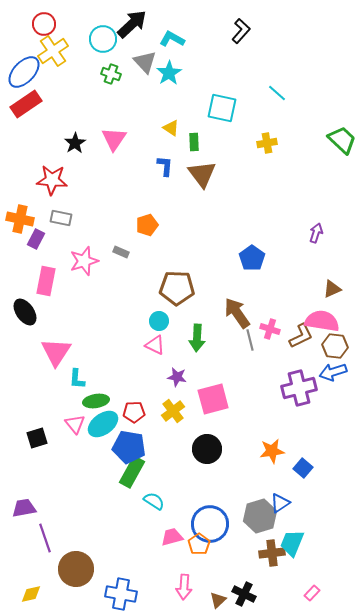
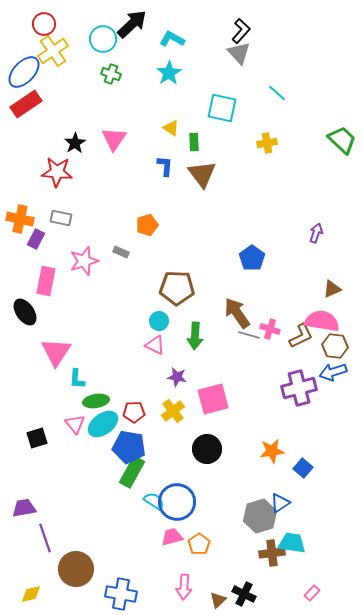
gray triangle at (145, 62): moved 94 px right, 9 px up
red star at (52, 180): moved 5 px right, 8 px up
green arrow at (197, 338): moved 2 px left, 2 px up
gray line at (250, 340): moved 1 px left, 5 px up; rotated 60 degrees counterclockwise
blue circle at (210, 524): moved 33 px left, 22 px up
cyan trapezoid at (292, 543): rotated 76 degrees clockwise
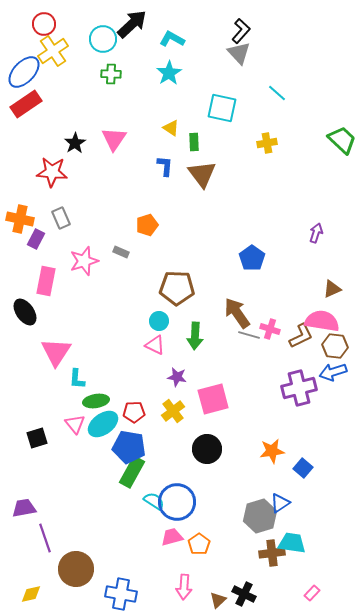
green cross at (111, 74): rotated 18 degrees counterclockwise
red star at (57, 172): moved 5 px left
gray rectangle at (61, 218): rotated 55 degrees clockwise
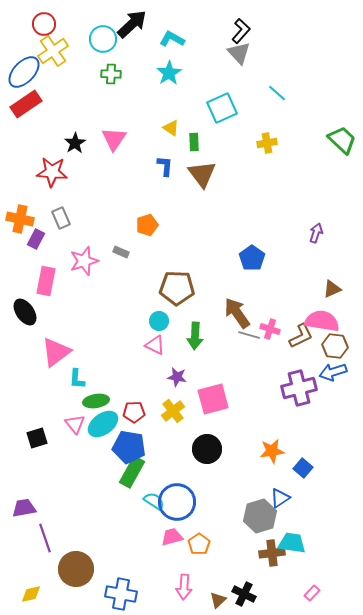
cyan square at (222, 108): rotated 36 degrees counterclockwise
pink triangle at (56, 352): rotated 20 degrees clockwise
blue triangle at (280, 503): moved 5 px up
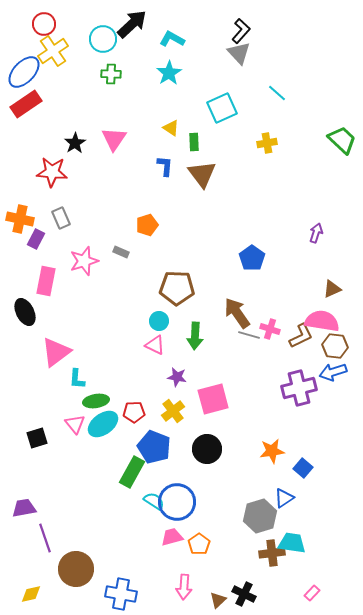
black ellipse at (25, 312): rotated 8 degrees clockwise
blue pentagon at (129, 447): moved 25 px right; rotated 12 degrees clockwise
blue triangle at (280, 498): moved 4 px right
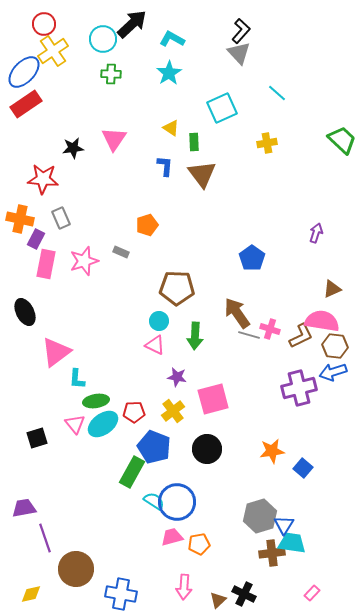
black star at (75, 143): moved 2 px left, 5 px down; rotated 25 degrees clockwise
red star at (52, 172): moved 9 px left, 7 px down
pink rectangle at (46, 281): moved 17 px up
blue triangle at (284, 498): moved 27 px down; rotated 25 degrees counterclockwise
orange pentagon at (199, 544): rotated 25 degrees clockwise
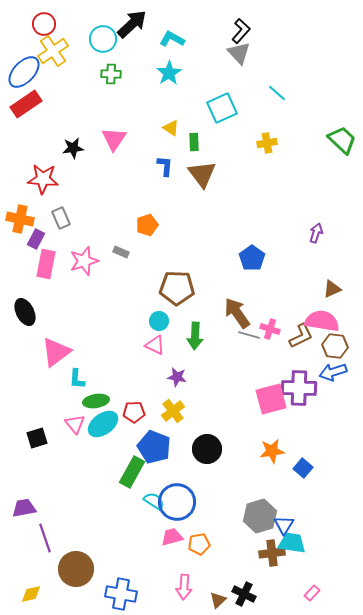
purple cross at (299, 388): rotated 16 degrees clockwise
pink square at (213, 399): moved 58 px right
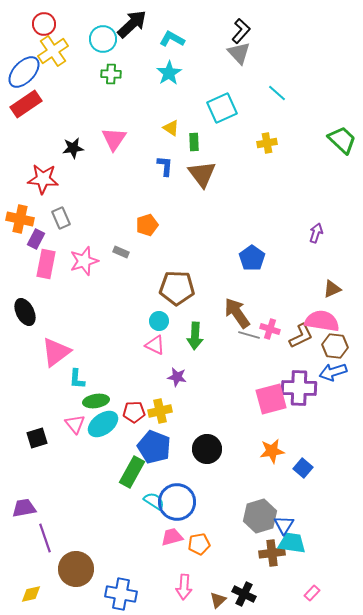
yellow cross at (173, 411): moved 13 px left; rotated 25 degrees clockwise
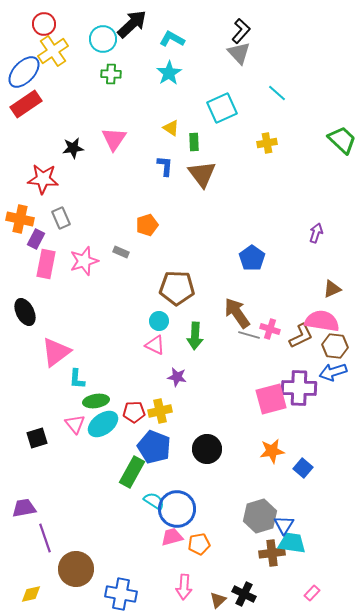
blue circle at (177, 502): moved 7 px down
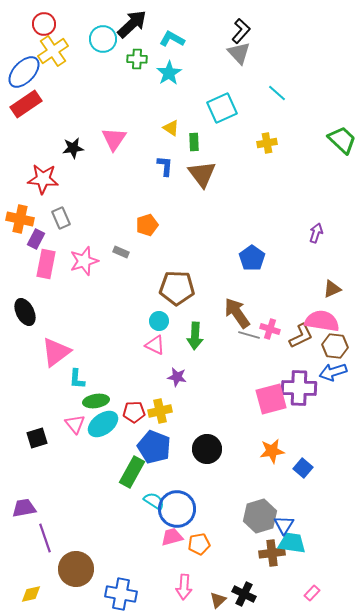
green cross at (111, 74): moved 26 px right, 15 px up
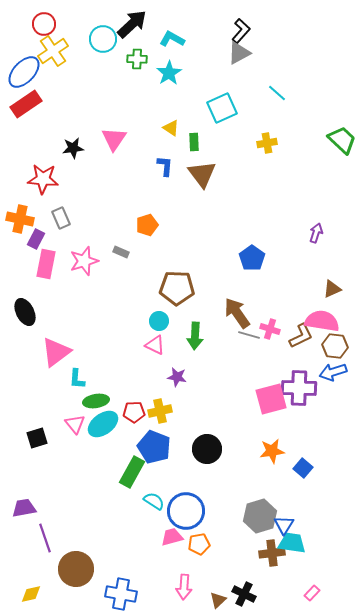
gray triangle at (239, 53): rotated 45 degrees clockwise
blue circle at (177, 509): moved 9 px right, 2 px down
